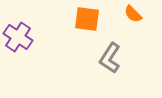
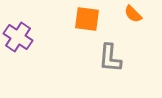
gray L-shape: rotated 28 degrees counterclockwise
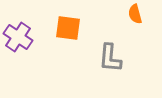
orange semicircle: moved 2 px right; rotated 30 degrees clockwise
orange square: moved 19 px left, 9 px down
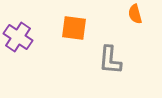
orange square: moved 6 px right
gray L-shape: moved 2 px down
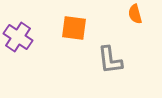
gray L-shape: rotated 12 degrees counterclockwise
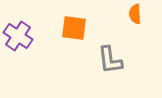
orange semicircle: rotated 12 degrees clockwise
purple cross: moved 1 px up
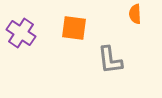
purple cross: moved 3 px right, 3 px up
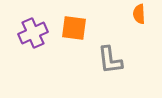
orange semicircle: moved 4 px right
purple cross: moved 12 px right; rotated 32 degrees clockwise
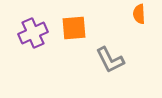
orange square: rotated 12 degrees counterclockwise
gray L-shape: rotated 20 degrees counterclockwise
